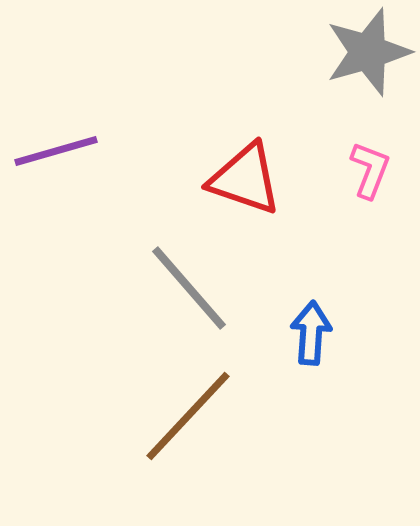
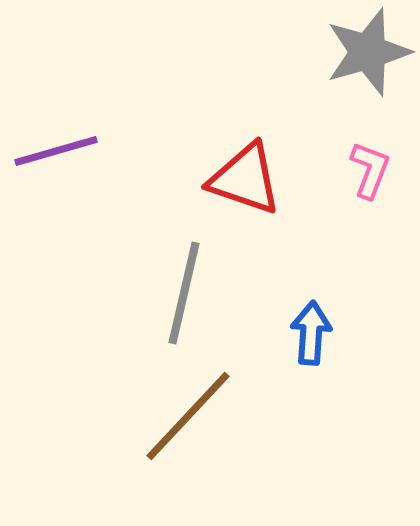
gray line: moved 5 px left, 5 px down; rotated 54 degrees clockwise
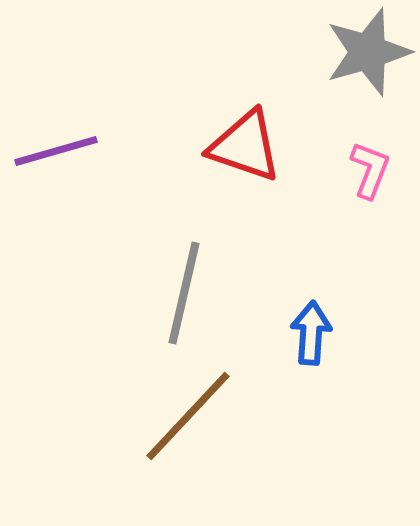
red triangle: moved 33 px up
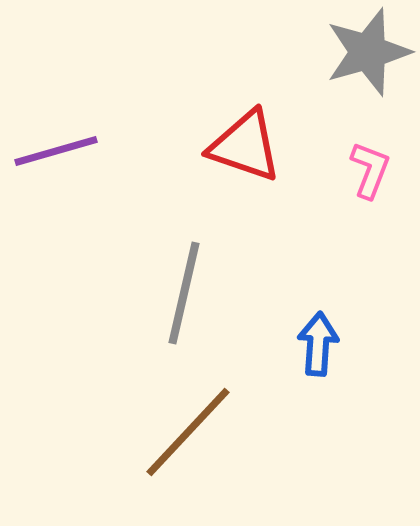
blue arrow: moved 7 px right, 11 px down
brown line: moved 16 px down
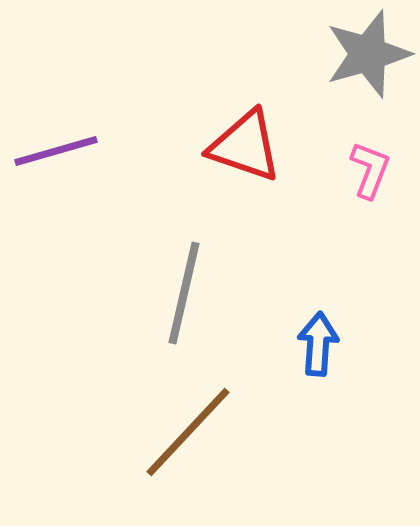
gray star: moved 2 px down
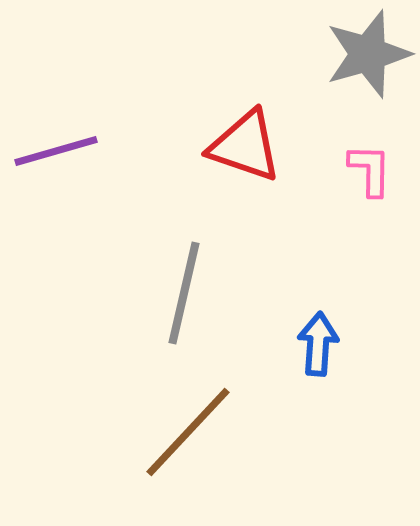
pink L-shape: rotated 20 degrees counterclockwise
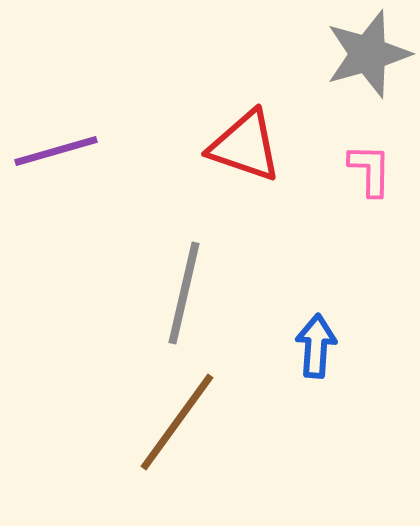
blue arrow: moved 2 px left, 2 px down
brown line: moved 11 px left, 10 px up; rotated 7 degrees counterclockwise
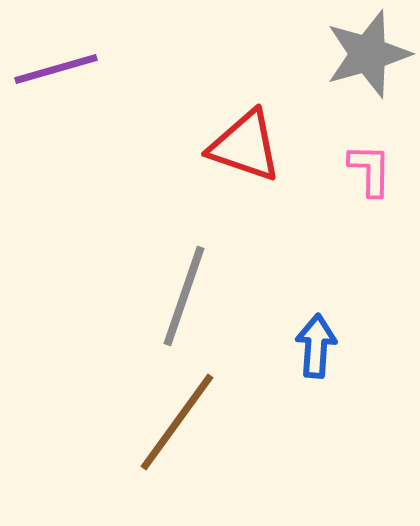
purple line: moved 82 px up
gray line: moved 3 px down; rotated 6 degrees clockwise
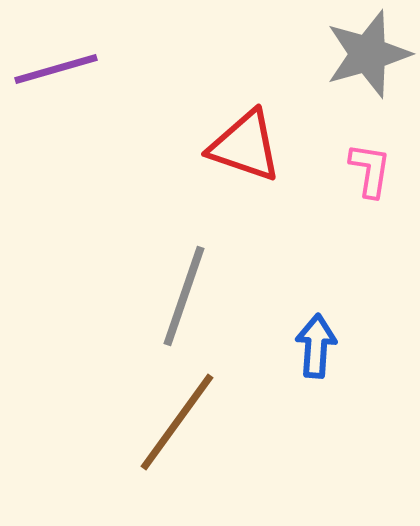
pink L-shape: rotated 8 degrees clockwise
